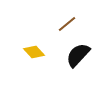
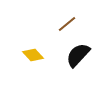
yellow diamond: moved 1 px left, 3 px down
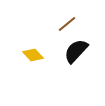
black semicircle: moved 2 px left, 4 px up
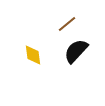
yellow diamond: rotated 35 degrees clockwise
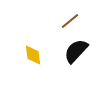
brown line: moved 3 px right, 3 px up
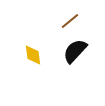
black semicircle: moved 1 px left
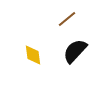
brown line: moved 3 px left, 2 px up
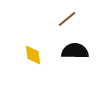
black semicircle: rotated 48 degrees clockwise
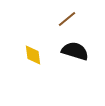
black semicircle: rotated 16 degrees clockwise
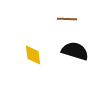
brown line: rotated 42 degrees clockwise
